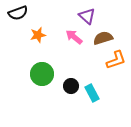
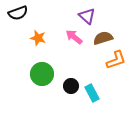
orange star: moved 3 px down; rotated 28 degrees clockwise
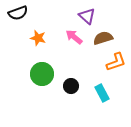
orange L-shape: moved 2 px down
cyan rectangle: moved 10 px right
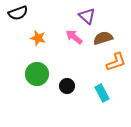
green circle: moved 5 px left
black circle: moved 4 px left
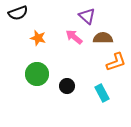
brown semicircle: rotated 18 degrees clockwise
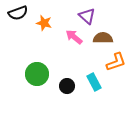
orange star: moved 6 px right, 15 px up
cyan rectangle: moved 8 px left, 11 px up
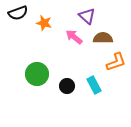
cyan rectangle: moved 3 px down
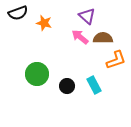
pink arrow: moved 6 px right
orange L-shape: moved 2 px up
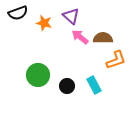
purple triangle: moved 16 px left
green circle: moved 1 px right, 1 px down
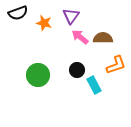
purple triangle: rotated 24 degrees clockwise
orange L-shape: moved 5 px down
black circle: moved 10 px right, 16 px up
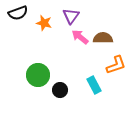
black circle: moved 17 px left, 20 px down
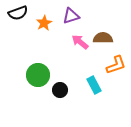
purple triangle: rotated 36 degrees clockwise
orange star: rotated 28 degrees clockwise
pink arrow: moved 5 px down
